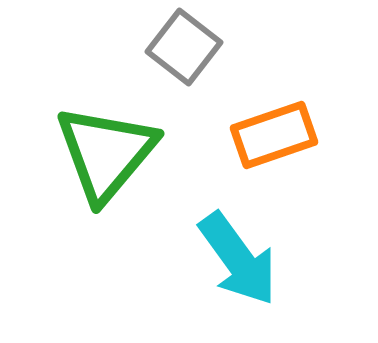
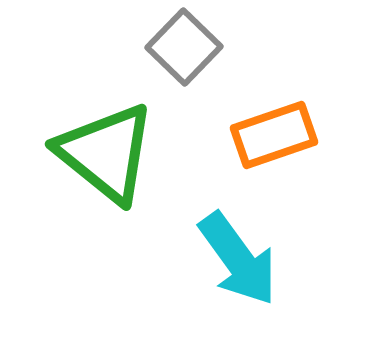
gray square: rotated 6 degrees clockwise
green triangle: rotated 31 degrees counterclockwise
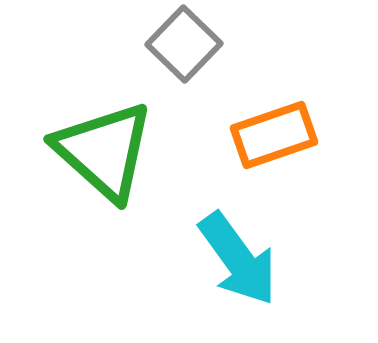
gray square: moved 3 px up
green triangle: moved 2 px left, 2 px up; rotated 3 degrees clockwise
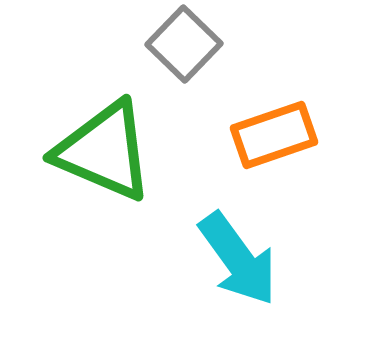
green triangle: rotated 19 degrees counterclockwise
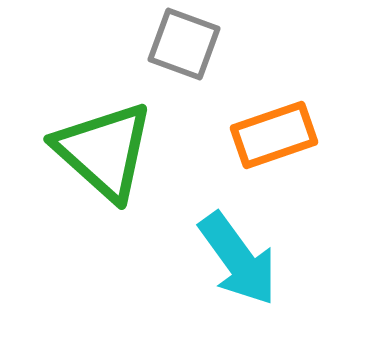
gray square: rotated 24 degrees counterclockwise
green triangle: rotated 19 degrees clockwise
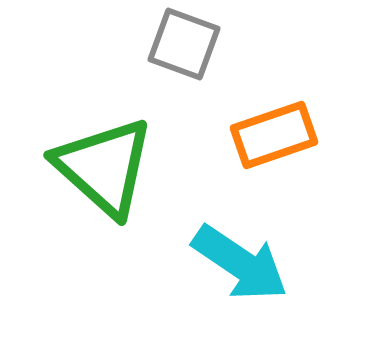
green triangle: moved 16 px down
cyan arrow: moved 2 px right, 4 px down; rotated 20 degrees counterclockwise
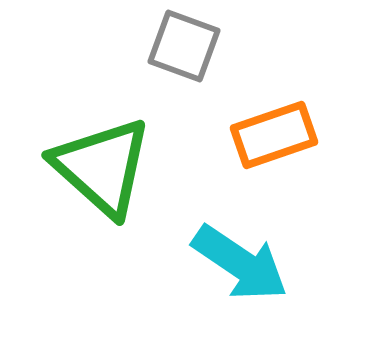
gray square: moved 2 px down
green triangle: moved 2 px left
